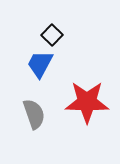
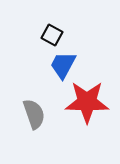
black square: rotated 15 degrees counterclockwise
blue trapezoid: moved 23 px right, 1 px down
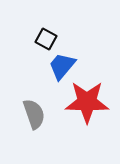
black square: moved 6 px left, 4 px down
blue trapezoid: moved 1 px left, 1 px down; rotated 12 degrees clockwise
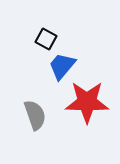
gray semicircle: moved 1 px right, 1 px down
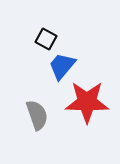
gray semicircle: moved 2 px right
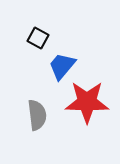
black square: moved 8 px left, 1 px up
gray semicircle: rotated 12 degrees clockwise
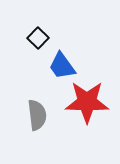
black square: rotated 15 degrees clockwise
blue trapezoid: rotated 76 degrees counterclockwise
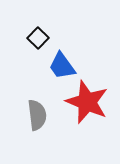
red star: rotated 21 degrees clockwise
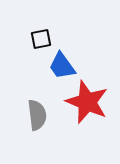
black square: moved 3 px right, 1 px down; rotated 35 degrees clockwise
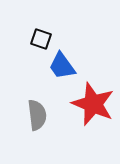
black square: rotated 30 degrees clockwise
red star: moved 6 px right, 2 px down
